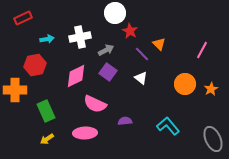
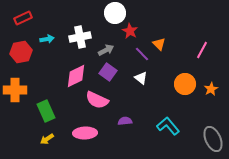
red hexagon: moved 14 px left, 13 px up
pink semicircle: moved 2 px right, 4 px up
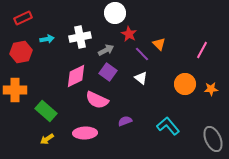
red star: moved 1 px left, 3 px down
orange star: rotated 24 degrees clockwise
green rectangle: rotated 25 degrees counterclockwise
purple semicircle: rotated 16 degrees counterclockwise
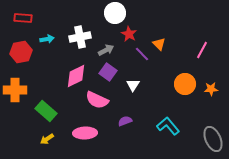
red rectangle: rotated 30 degrees clockwise
white triangle: moved 8 px left, 7 px down; rotated 24 degrees clockwise
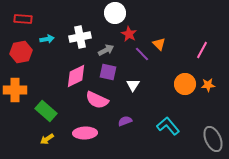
red rectangle: moved 1 px down
purple square: rotated 24 degrees counterclockwise
orange star: moved 3 px left, 4 px up
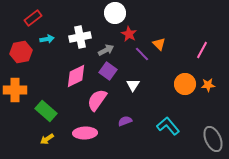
red rectangle: moved 10 px right, 1 px up; rotated 42 degrees counterclockwise
purple square: moved 1 px up; rotated 24 degrees clockwise
pink semicircle: rotated 100 degrees clockwise
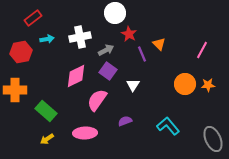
purple line: rotated 21 degrees clockwise
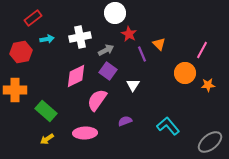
orange circle: moved 11 px up
gray ellipse: moved 3 px left, 3 px down; rotated 75 degrees clockwise
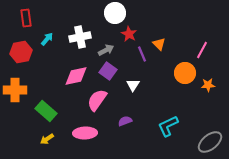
red rectangle: moved 7 px left; rotated 60 degrees counterclockwise
cyan arrow: rotated 40 degrees counterclockwise
pink diamond: rotated 15 degrees clockwise
cyan L-shape: rotated 75 degrees counterclockwise
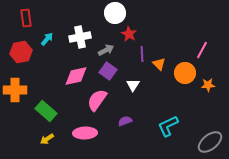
orange triangle: moved 20 px down
purple line: rotated 21 degrees clockwise
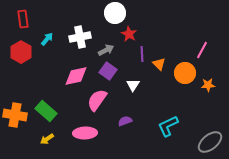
red rectangle: moved 3 px left, 1 px down
red hexagon: rotated 20 degrees counterclockwise
orange cross: moved 25 px down; rotated 10 degrees clockwise
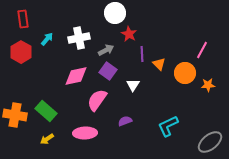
white cross: moved 1 px left, 1 px down
